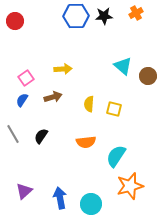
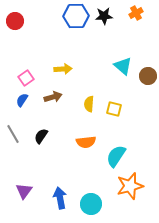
purple triangle: rotated 12 degrees counterclockwise
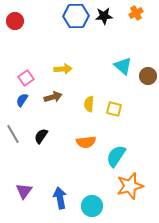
cyan circle: moved 1 px right, 2 px down
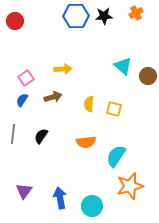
gray line: rotated 36 degrees clockwise
